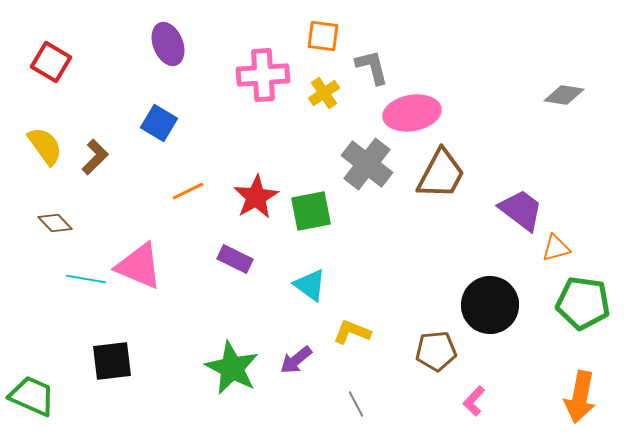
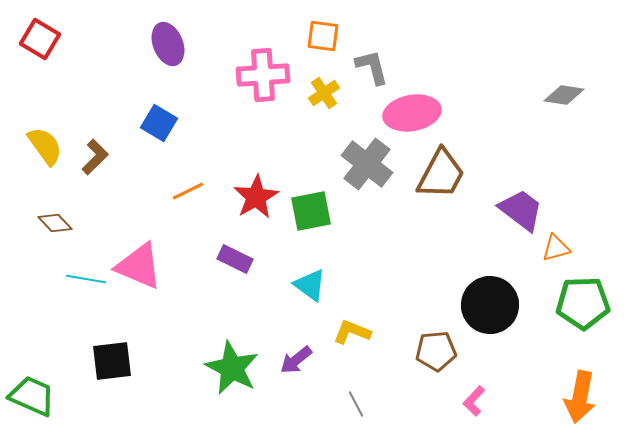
red square: moved 11 px left, 23 px up
green pentagon: rotated 10 degrees counterclockwise
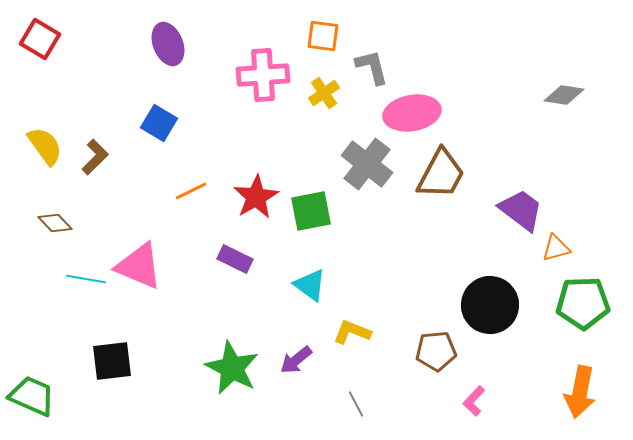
orange line: moved 3 px right
orange arrow: moved 5 px up
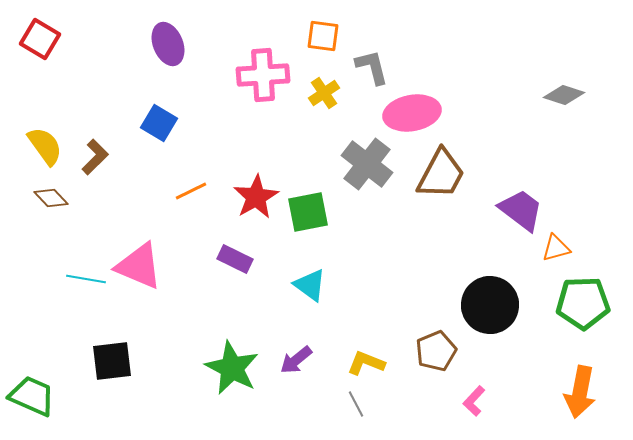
gray diamond: rotated 9 degrees clockwise
green square: moved 3 px left, 1 px down
brown diamond: moved 4 px left, 25 px up
yellow L-shape: moved 14 px right, 31 px down
brown pentagon: rotated 18 degrees counterclockwise
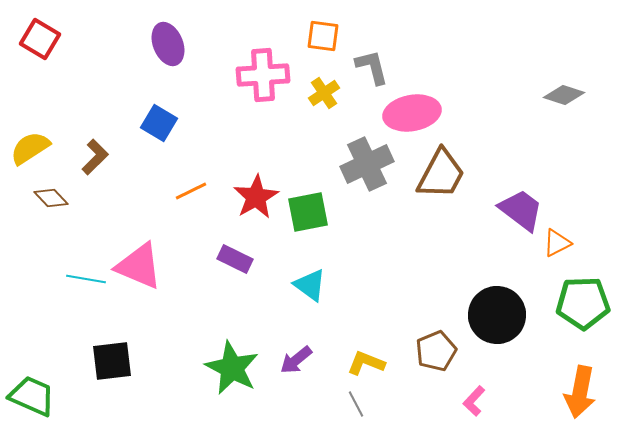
yellow semicircle: moved 15 px left, 2 px down; rotated 87 degrees counterclockwise
gray cross: rotated 27 degrees clockwise
orange triangle: moved 1 px right, 5 px up; rotated 12 degrees counterclockwise
black circle: moved 7 px right, 10 px down
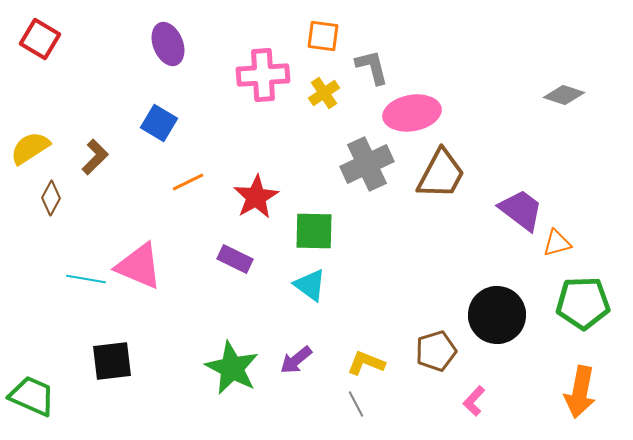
orange line: moved 3 px left, 9 px up
brown diamond: rotated 72 degrees clockwise
green square: moved 6 px right, 19 px down; rotated 12 degrees clockwise
orange triangle: rotated 12 degrees clockwise
brown pentagon: rotated 6 degrees clockwise
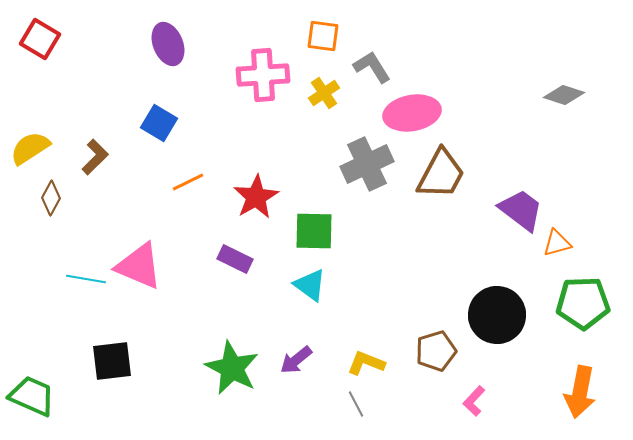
gray L-shape: rotated 18 degrees counterclockwise
